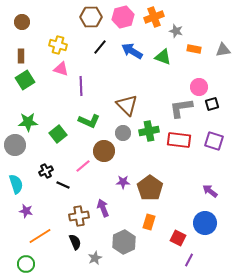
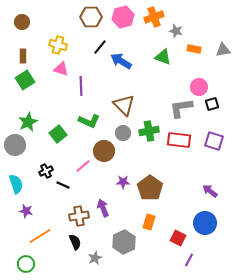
blue arrow at (132, 51): moved 11 px left, 10 px down
brown rectangle at (21, 56): moved 2 px right
brown triangle at (127, 105): moved 3 px left
green star at (28, 122): rotated 24 degrees counterclockwise
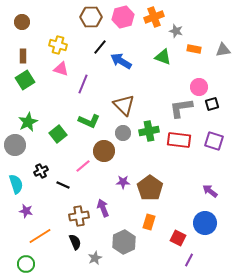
purple line at (81, 86): moved 2 px right, 2 px up; rotated 24 degrees clockwise
black cross at (46, 171): moved 5 px left
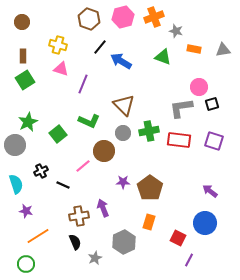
brown hexagon at (91, 17): moved 2 px left, 2 px down; rotated 20 degrees clockwise
orange line at (40, 236): moved 2 px left
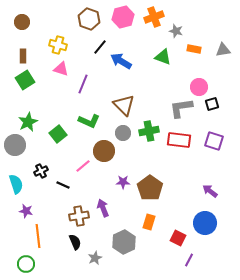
orange line at (38, 236): rotated 65 degrees counterclockwise
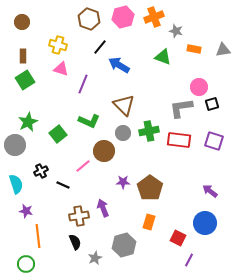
blue arrow at (121, 61): moved 2 px left, 4 px down
gray hexagon at (124, 242): moved 3 px down; rotated 10 degrees clockwise
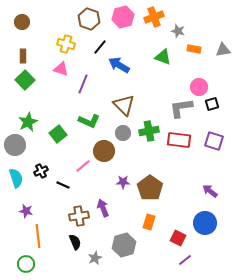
gray star at (176, 31): moved 2 px right
yellow cross at (58, 45): moved 8 px right, 1 px up
green square at (25, 80): rotated 12 degrees counterclockwise
cyan semicircle at (16, 184): moved 6 px up
purple line at (189, 260): moved 4 px left; rotated 24 degrees clockwise
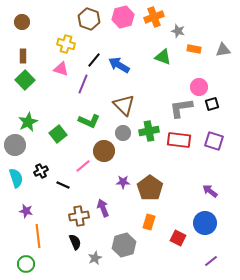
black line at (100, 47): moved 6 px left, 13 px down
purple line at (185, 260): moved 26 px right, 1 px down
